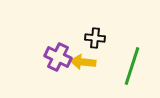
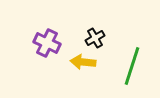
black cross: rotated 36 degrees counterclockwise
purple cross: moved 11 px left, 14 px up
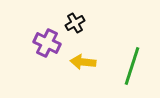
black cross: moved 20 px left, 15 px up
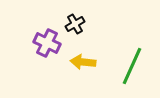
black cross: moved 1 px down
green line: rotated 6 degrees clockwise
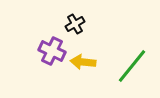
purple cross: moved 5 px right, 8 px down
green line: rotated 15 degrees clockwise
